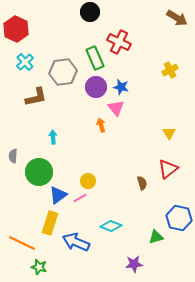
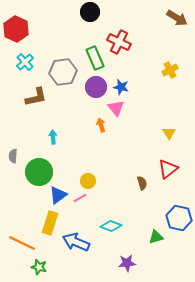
purple star: moved 7 px left, 1 px up
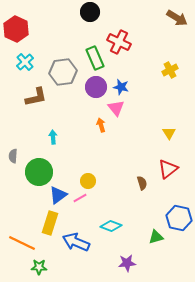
green star: rotated 14 degrees counterclockwise
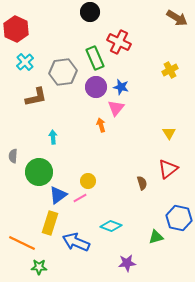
pink triangle: rotated 18 degrees clockwise
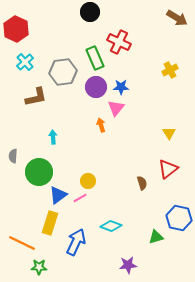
blue star: rotated 14 degrees counterclockwise
blue arrow: rotated 92 degrees clockwise
purple star: moved 1 px right, 2 px down
